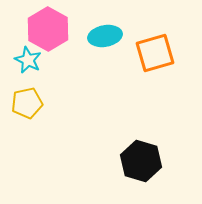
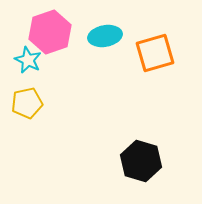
pink hexagon: moved 2 px right, 3 px down; rotated 12 degrees clockwise
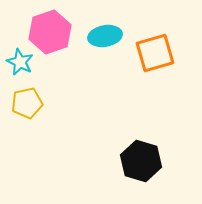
cyan star: moved 8 px left, 2 px down
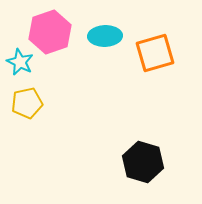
cyan ellipse: rotated 8 degrees clockwise
black hexagon: moved 2 px right, 1 px down
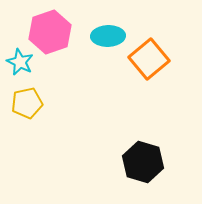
cyan ellipse: moved 3 px right
orange square: moved 6 px left, 6 px down; rotated 24 degrees counterclockwise
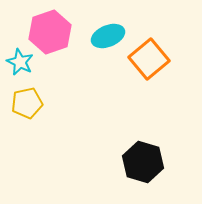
cyan ellipse: rotated 20 degrees counterclockwise
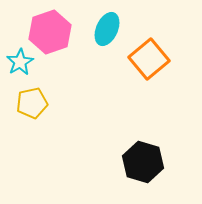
cyan ellipse: moved 1 px left, 7 px up; rotated 44 degrees counterclockwise
cyan star: rotated 16 degrees clockwise
yellow pentagon: moved 5 px right
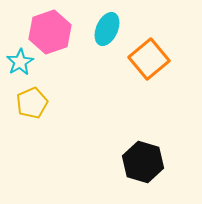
yellow pentagon: rotated 12 degrees counterclockwise
